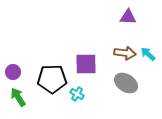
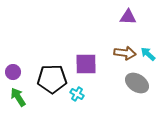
gray ellipse: moved 11 px right
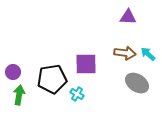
black pentagon: rotated 8 degrees counterclockwise
green arrow: moved 1 px right, 2 px up; rotated 42 degrees clockwise
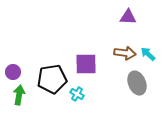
gray ellipse: rotated 35 degrees clockwise
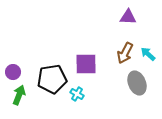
brown arrow: rotated 110 degrees clockwise
green arrow: rotated 12 degrees clockwise
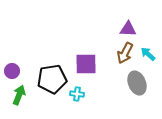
purple triangle: moved 12 px down
purple circle: moved 1 px left, 1 px up
cyan cross: rotated 24 degrees counterclockwise
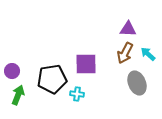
green arrow: moved 1 px left
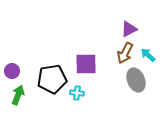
purple triangle: moved 1 px right; rotated 30 degrees counterclockwise
cyan arrow: moved 1 px down
gray ellipse: moved 1 px left, 3 px up
cyan cross: moved 1 px up
